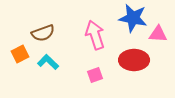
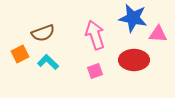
pink square: moved 4 px up
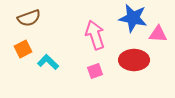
brown semicircle: moved 14 px left, 15 px up
orange square: moved 3 px right, 5 px up
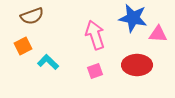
brown semicircle: moved 3 px right, 2 px up
orange square: moved 3 px up
red ellipse: moved 3 px right, 5 px down
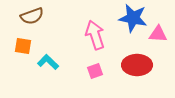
orange square: rotated 36 degrees clockwise
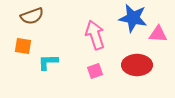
cyan L-shape: rotated 45 degrees counterclockwise
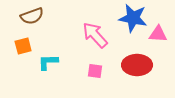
pink arrow: rotated 24 degrees counterclockwise
orange square: rotated 24 degrees counterclockwise
pink square: rotated 28 degrees clockwise
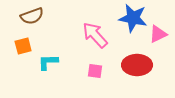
pink triangle: rotated 30 degrees counterclockwise
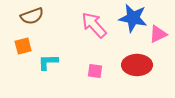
pink arrow: moved 1 px left, 10 px up
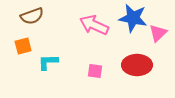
pink arrow: rotated 24 degrees counterclockwise
pink triangle: moved 1 px up; rotated 18 degrees counterclockwise
